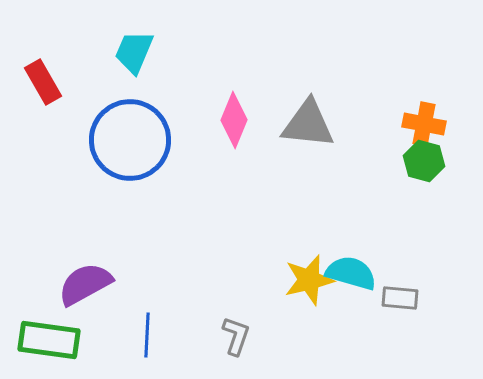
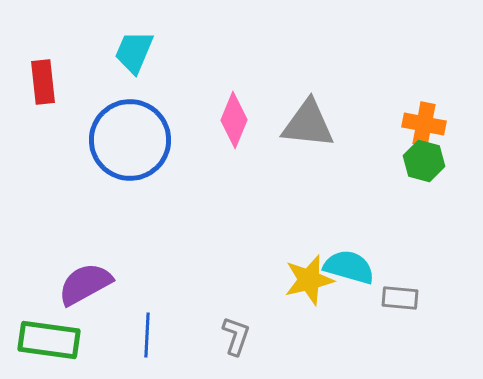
red rectangle: rotated 24 degrees clockwise
cyan semicircle: moved 2 px left, 6 px up
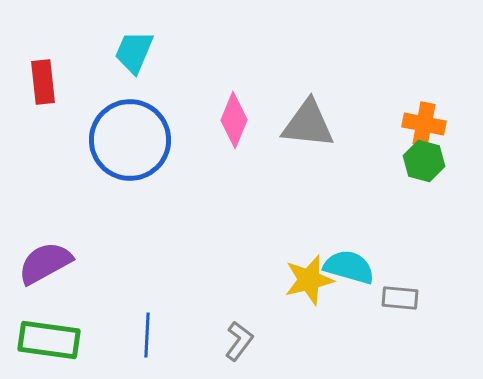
purple semicircle: moved 40 px left, 21 px up
gray L-shape: moved 3 px right, 5 px down; rotated 18 degrees clockwise
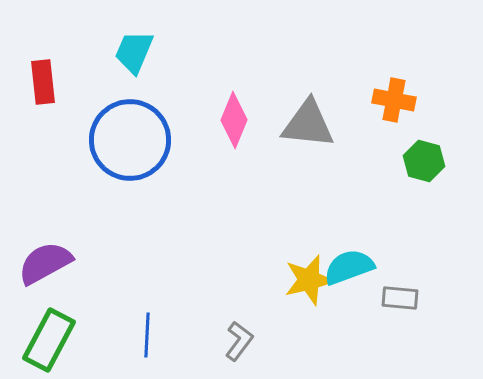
orange cross: moved 30 px left, 24 px up
cyan semicircle: rotated 36 degrees counterclockwise
green rectangle: rotated 70 degrees counterclockwise
